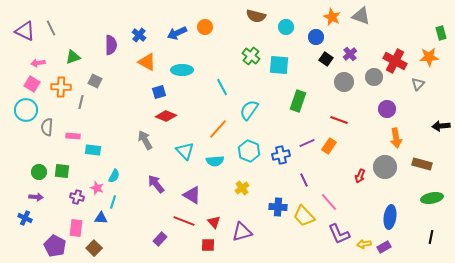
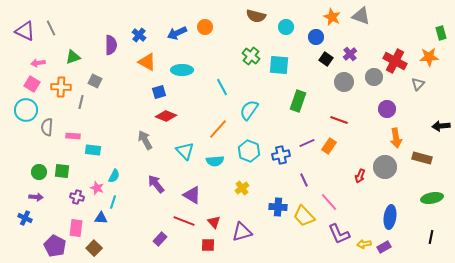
brown rectangle at (422, 164): moved 6 px up
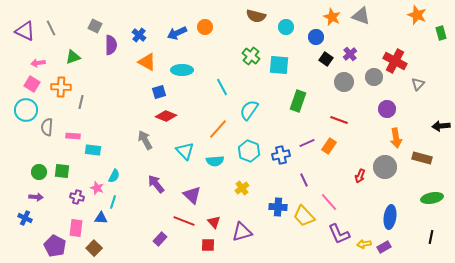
orange star at (429, 57): moved 12 px left, 42 px up; rotated 24 degrees clockwise
gray square at (95, 81): moved 55 px up
purple triangle at (192, 195): rotated 12 degrees clockwise
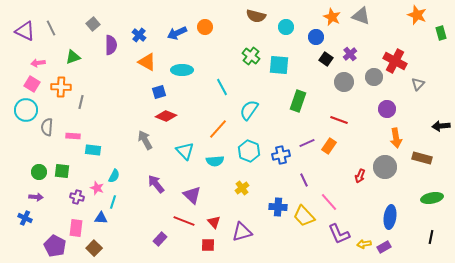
gray square at (95, 26): moved 2 px left, 2 px up; rotated 24 degrees clockwise
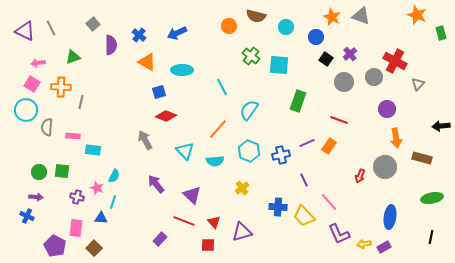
orange circle at (205, 27): moved 24 px right, 1 px up
blue cross at (25, 218): moved 2 px right, 2 px up
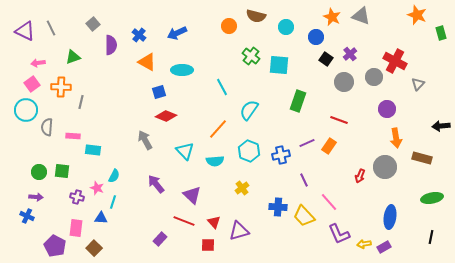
pink square at (32, 84): rotated 21 degrees clockwise
purple triangle at (242, 232): moved 3 px left, 1 px up
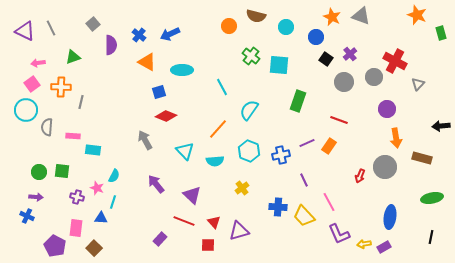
blue arrow at (177, 33): moved 7 px left, 1 px down
pink line at (329, 202): rotated 12 degrees clockwise
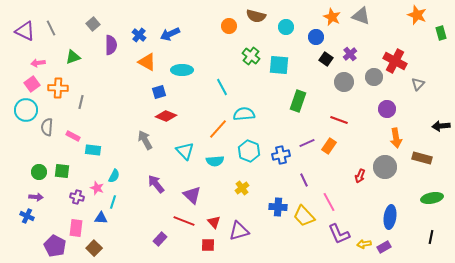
orange cross at (61, 87): moved 3 px left, 1 px down
cyan semicircle at (249, 110): moved 5 px left, 4 px down; rotated 50 degrees clockwise
pink rectangle at (73, 136): rotated 24 degrees clockwise
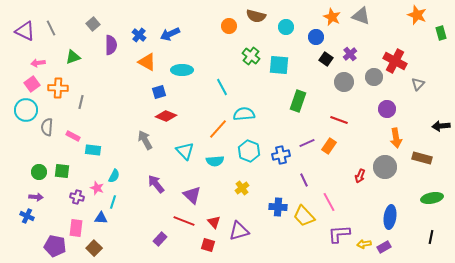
purple L-shape at (339, 234): rotated 110 degrees clockwise
red square at (208, 245): rotated 16 degrees clockwise
purple pentagon at (55, 246): rotated 15 degrees counterclockwise
